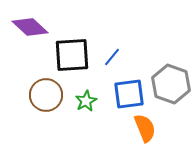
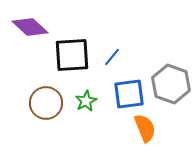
brown circle: moved 8 px down
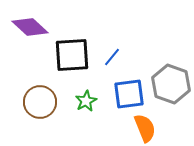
brown circle: moved 6 px left, 1 px up
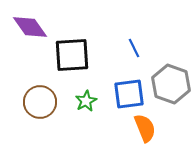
purple diamond: rotated 12 degrees clockwise
blue line: moved 22 px right, 9 px up; rotated 66 degrees counterclockwise
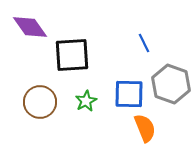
blue line: moved 10 px right, 5 px up
blue square: rotated 8 degrees clockwise
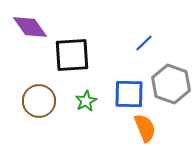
blue line: rotated 72 degrees clockwise
brown circle: moved 1 px left, 1 px up
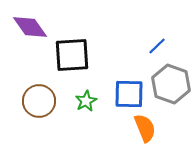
blue line: moved 13 px right, 3 px down
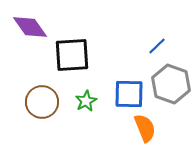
brown circle: moved 3 px right, 1 px down
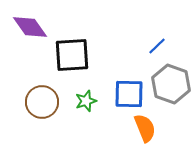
green star: rotated 10 degrees clockwise
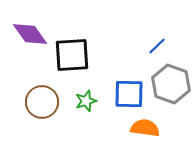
purple diamond: moved 7 px down
orange semicircle: rotated 60 degrees counterclockwise
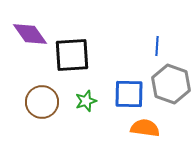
blue line: rotated 42 degrees counterclockwise
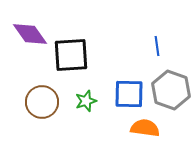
blue line: rotated 12 degrees counterclockwise
black square: moved 1 px left
gray hexagon: moved 6 px down
